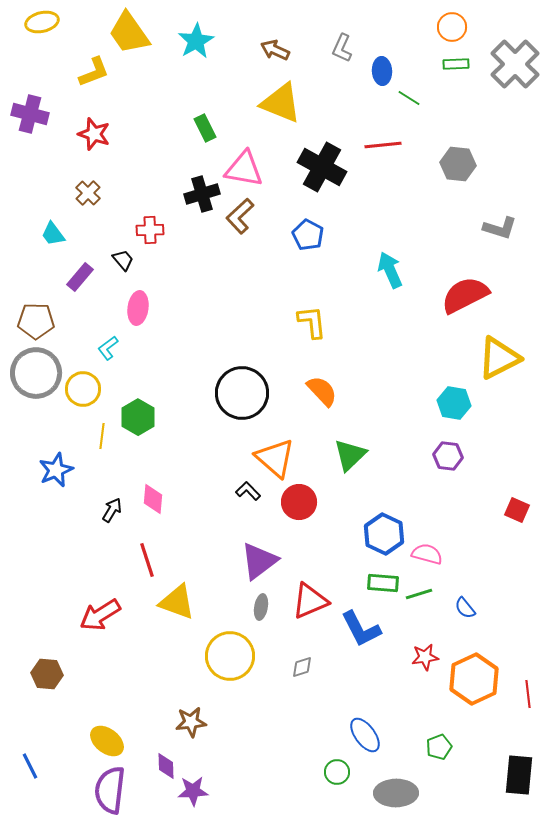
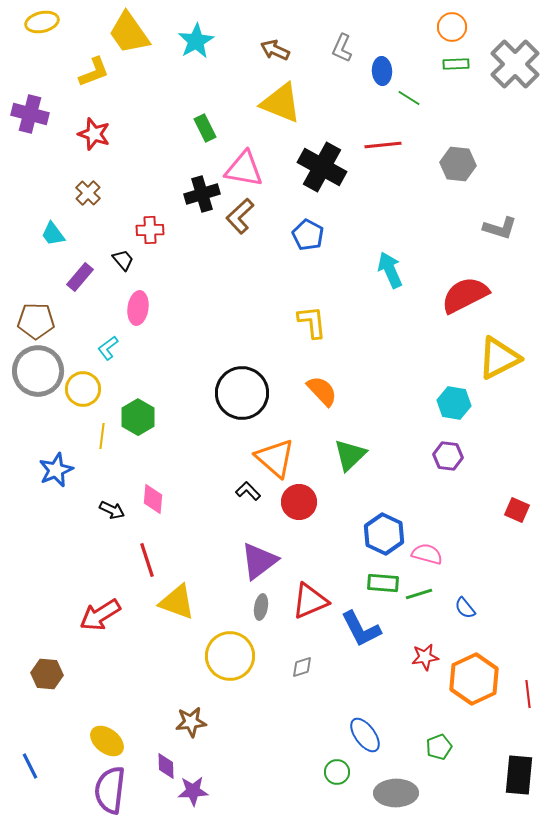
gray circle at (36, 373): moved 2 px right, 2 px up
black arrow at (112, 510): rotated 85 degrees clockwise
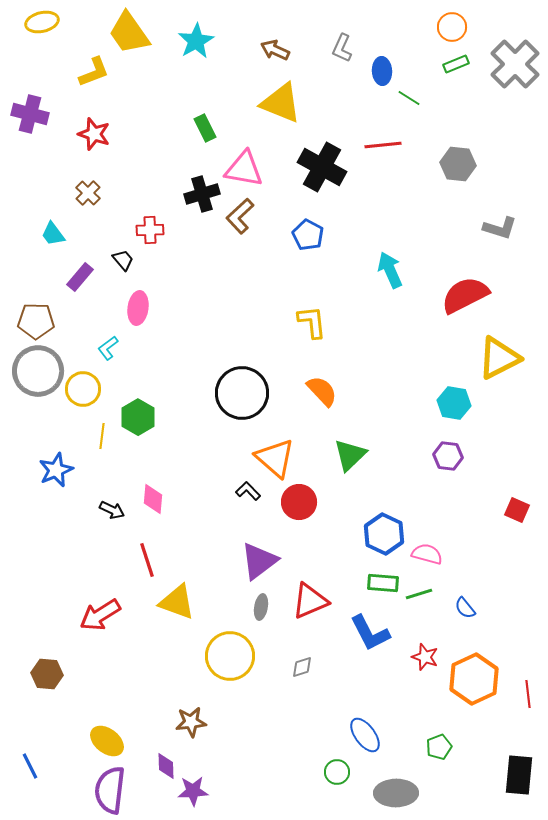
green rectangle at (456, 64): rotated 20 degrees counterclockwise
blue L-shape at (361, 629): moved 9 px right, 4 px down
red star at (425, 657): rotated 28 degrees clockwise
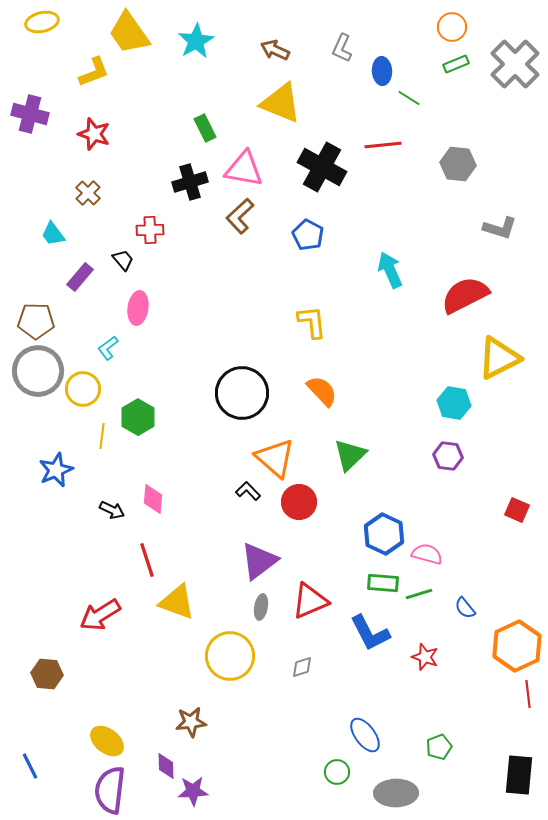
black cross at (202, 194): moved 12 px left, 12 px up
orange hexagon at (474, 679): moved 43 px right, 33 px up
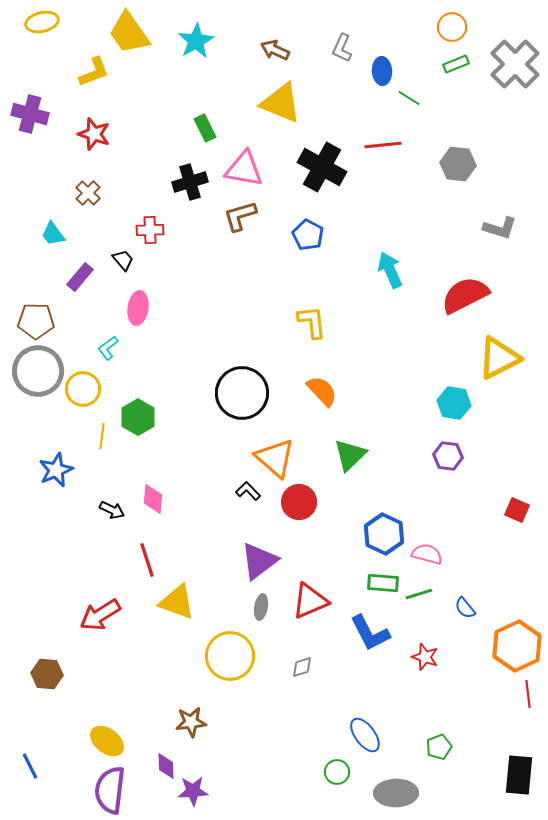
brown L-shape at (240, 216): rotated 27 degrees clockwise
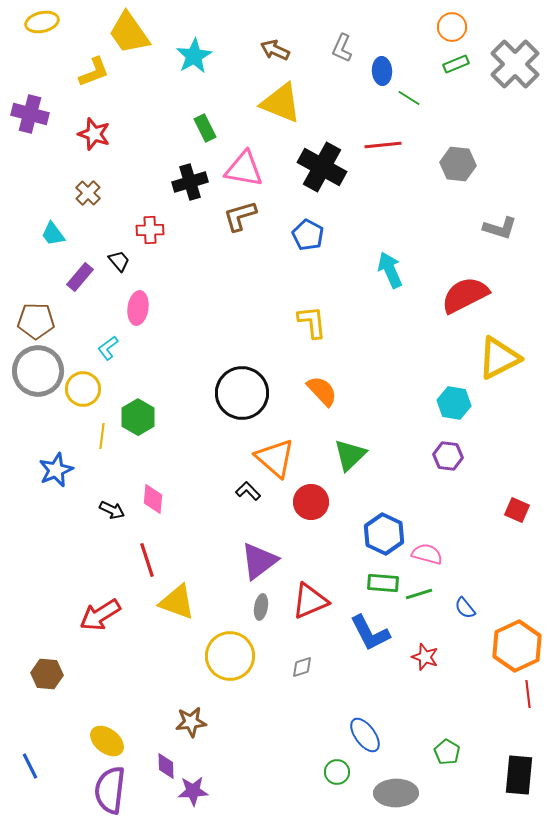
cyan star at (196, 41): moved 2 px left, 15 px down
black trapezoid at (123, 260): moved 4 px left, 1 px down
red circle at (299, 502): moved 12 px right
green pentagon at (439, 747): moved 8 px right, 5 px down; rotated 20 degrees counterclockwise
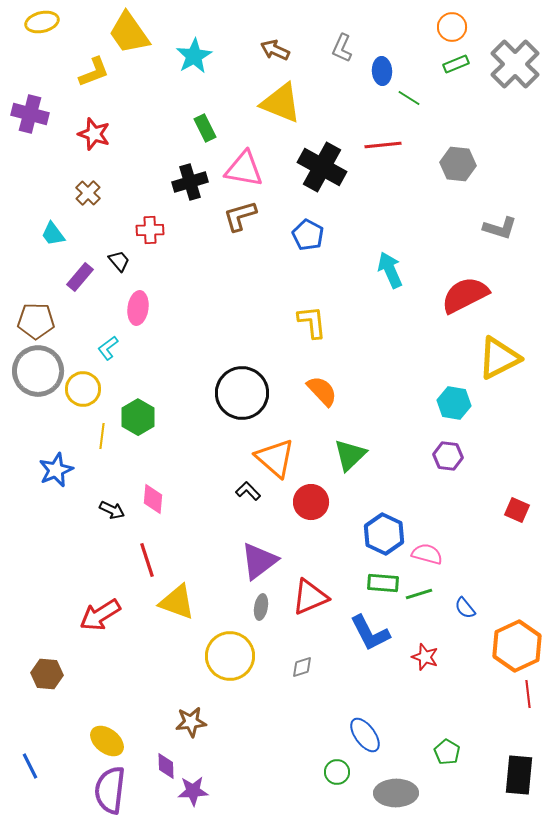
red triangle at (310, 601): moved 4 px up
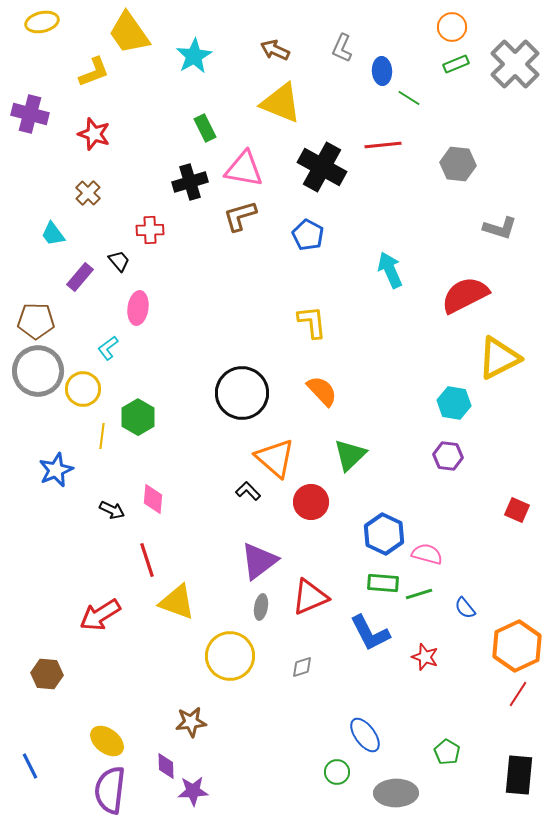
red line at (528, 694): moved 10 px left; rotated 40 degrees clockwise
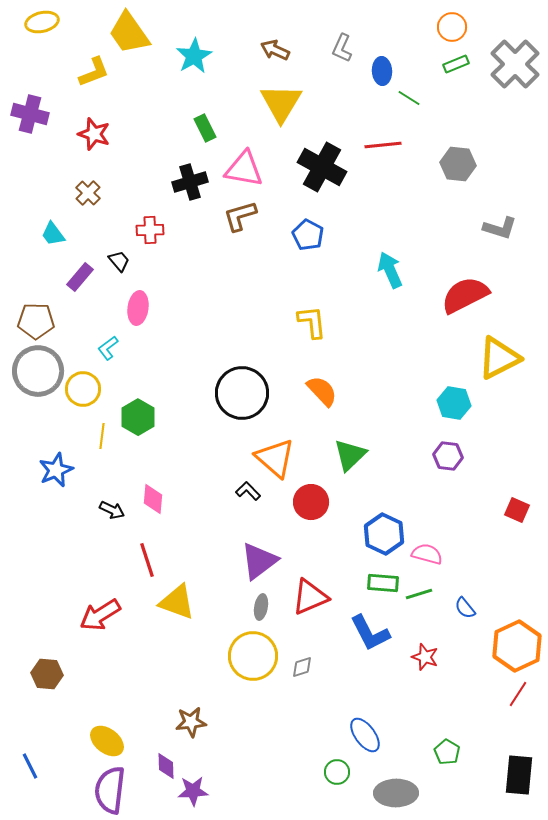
yellow triangle at (281, 103): rotated 39 degrees clockwise
yellow circle at (230, 656): moved 23 px right
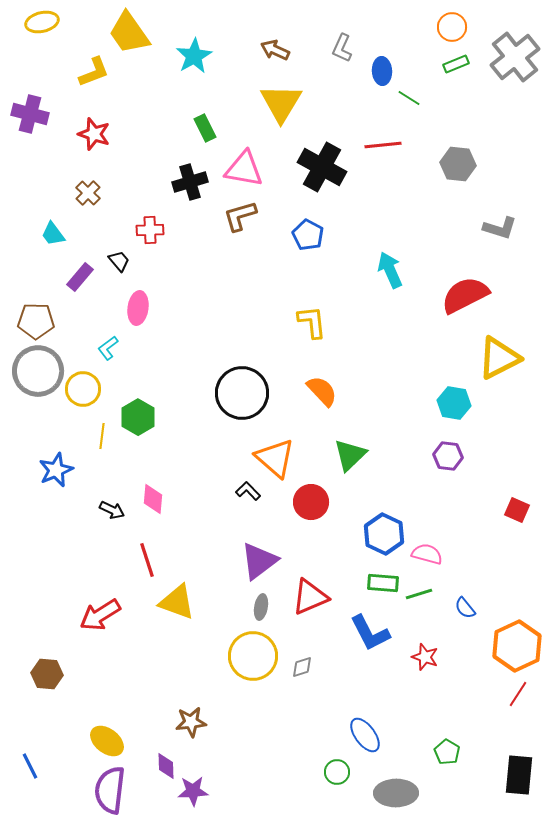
gray cross at (515, 64): moved 7 px up; rotated 6 degrees clockwise
